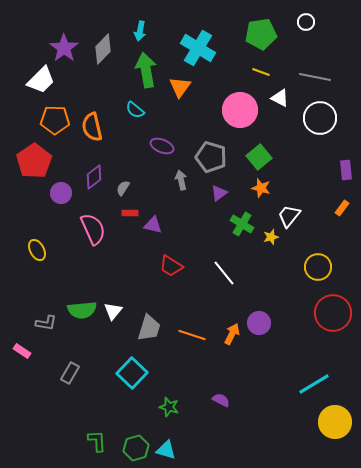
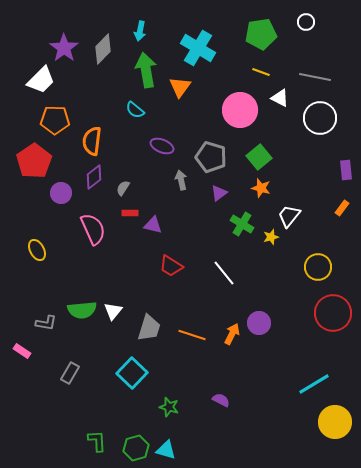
orange semicircle at (92, 127): moved 14 px down; rotated 20 degrees clockwise
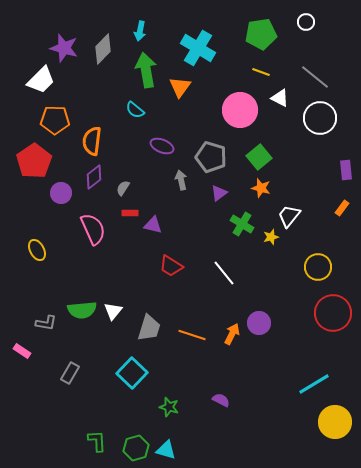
purple star at (64, 48): rotated 20 degrees counterclockwise
gray line at (315, 77): rotated 28 degrees clockwise
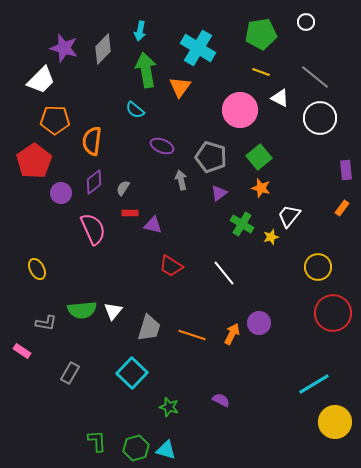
purple diamond at (94, 177): moved 5 px down
yellow ellipse at (37, 250): moved 19 px down
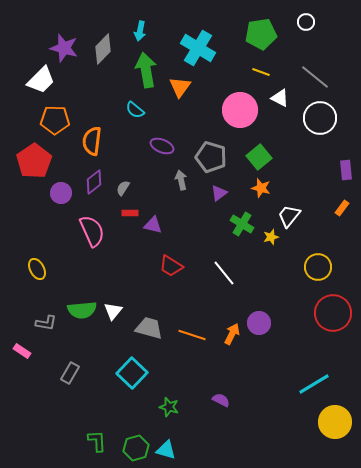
pink semicircle at (93, 229): moved 1 px left, 2 px down
gray trapezoid at (149, 328): rotated 92 degrees counterclockwise
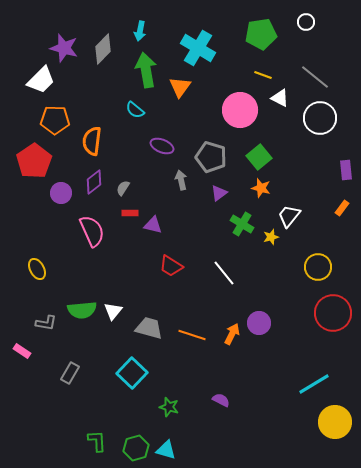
yellow line at (261, 72): moved 2 px right, 3 px down
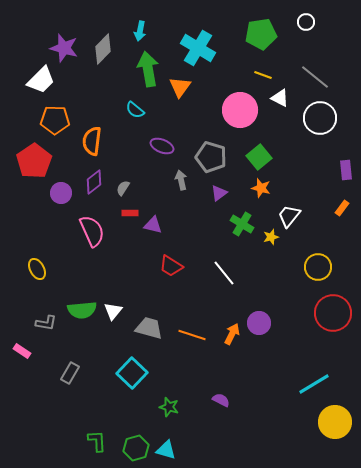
green arrow at (146, 70): moved 2 px right, 1 px up
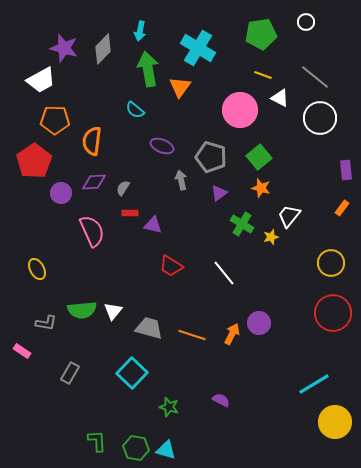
white trapezoid at (41, 80): rotated 16 degrees clockwise
purple diamond at (94, 182): rotated 35 degrees clockwise
yellow circle at (318, 267): moved 13 px right, 4 px up
green hexagon at (136, 448): rotated 25 degrees clockwise
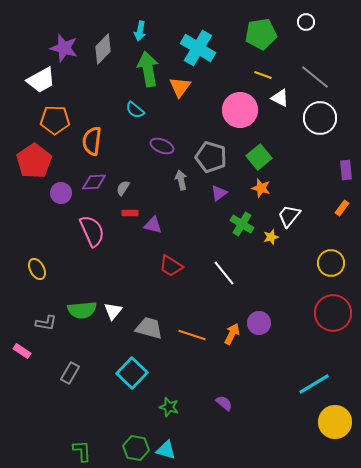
purple semicircle at (221, 400): moved 3 px right, 3 px down; rotated 12 degrees clockwise
green L-shape at (97, 441): moved 15 px left, 10 px down
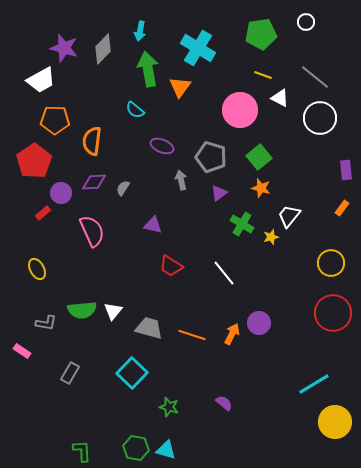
red rectangle at (130, 213): moved 87 px left; rotated 42 degrees counterclockwise
